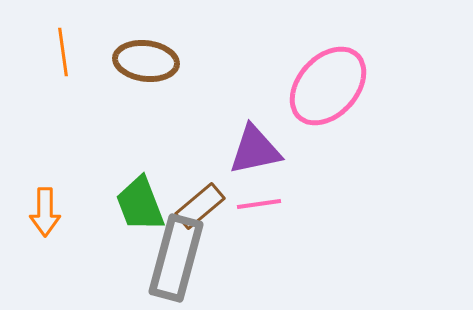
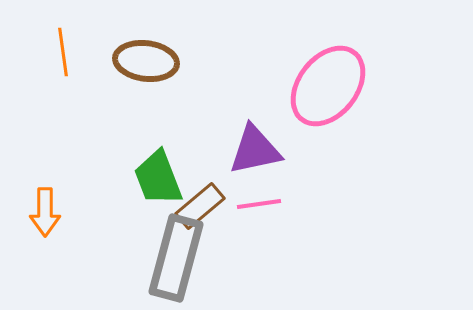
pink ellipse: rotated 4 degrees counterclockwise
green trapezoid: moved 18 px right, 26 px up
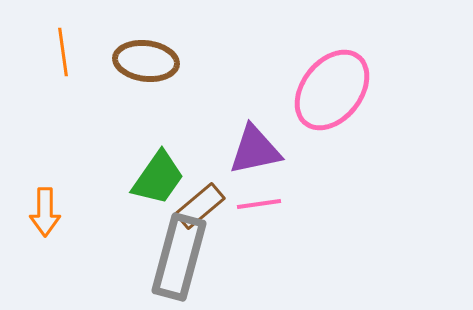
pink ellipse: moved 4 px right, 4 px down
green trapezoid: rotated 124 degrees counterclockwise
gray rectangle: moved 3 px right, 1 px up
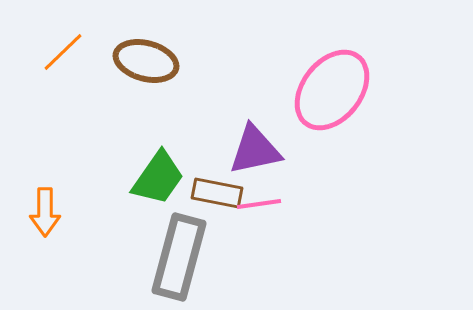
orange line: rotated 54 degrees clockwise
brown ellipse: rotated 8 degrees clockwise
brown rectangle: moved 17 px right, 13 px up; rotated 51 degrees clockwise
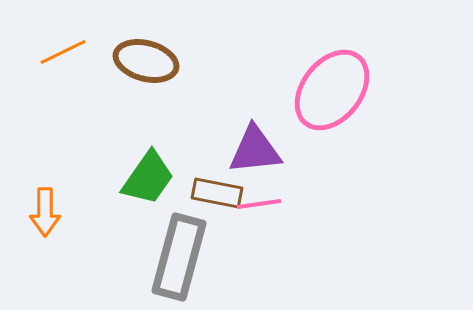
orange line: rotated 18 degrees clockwise
purple triangle: rotated 6 degrees clockwise
green trapezoid: moved 10 px left
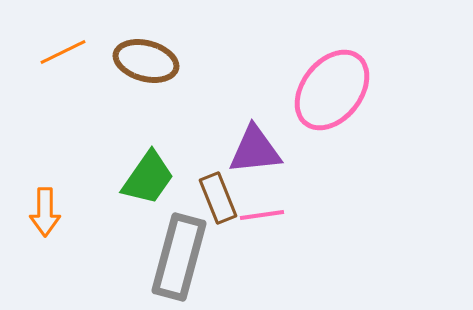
brown rectangle: moved 1 px right, 5 px down; rotated 57 degrees clockwise
pink line: moved 3 px right, 11 px down
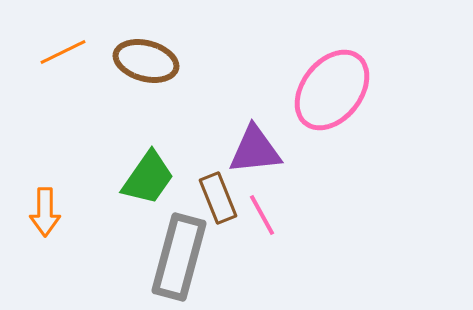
pink line: rotated 69 degrees clockwise
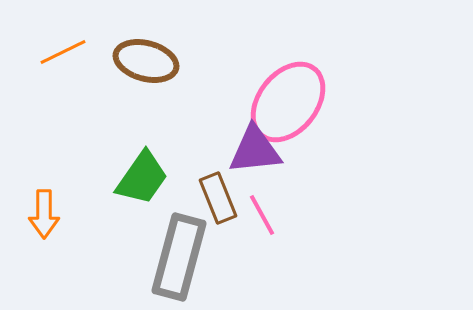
pink ellipse: moved 44 px left, 12 px down
green trapezoid: moved 6 px left
orange arrow: moved 1 px left, 2 px down
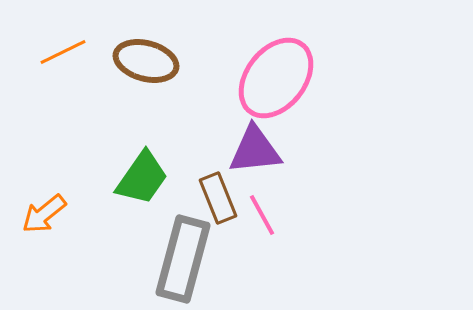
pink ellipse: moved 12 px left, 24 px up
orange arrow: rotated 51 degrees clockwise
gray rectangle: moved 4 px right, 2 px down
